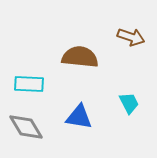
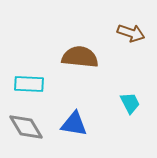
brown arrow: moved 4 px up
cyan trapezoid: moved 1 px right
blue triangle: moved 5 px left, 7 px down
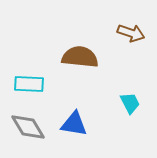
gray diamond: moved 2 px right
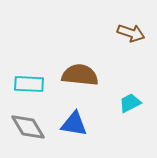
brown semicircle: moved 18 px down
cyan trapezoid: rotated 90 degrees counterclockwise
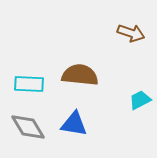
cyan trapezoid: moved 10 px right, 3 px up
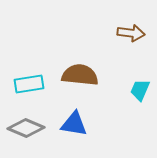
brown arrow: rotated 12 degrees counterclockwise
cyan rectangle: rotated 12 degrees counterclockwise
cyan trapezoid: moved 10 px up; rotated 40 degrees counterclockwise
gray diamond: moved 2 px left, 1 px down; rotated 36 degrees counterclockwise
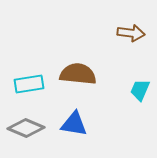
brown semicircle: moved 2 px left, 1 px up
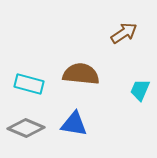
brown arrow: moved 7 px left; rotated 40 degrees counterclockwise
brown semicircle: moved 3 px right
cyan rectangle: rotated 24 degrees clockwise
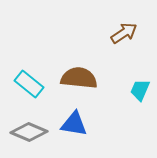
brown semicircle: moved 2 px left, 4 px down
cyan rectangle: rotated 24 degrees clockwise
gray diamond: moved 3 px right, 4 px down
